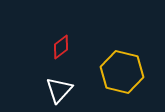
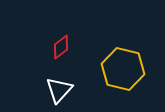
yellow hexagon: moved 1 px right, 3 px up
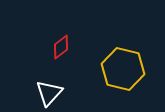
white triangle: moved 10 px left, 3 px down
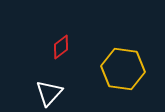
yellow hexagon: rotated 6 degrees counterclockwise
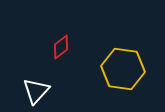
white triangle: moved 13 px left, 2 px up
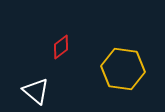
white triangle: rotated 32 degrees counterclockwise
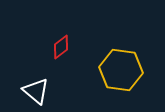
yellow hexagon: moved 2 px left, 1 px down
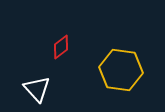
white triangle: moved 1 px right, 2 px up; rotated 8 degrees clockwise
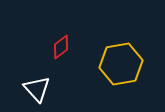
yellow hexagon: moved 6 px up; rotated 18 degrees counterclockwise
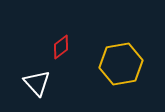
white triangle: moved 6 px up
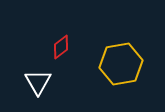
white triangle: moved 1 px right, 1 px up; rotated 12 degrees clockwise
